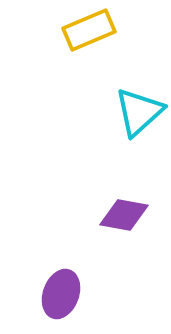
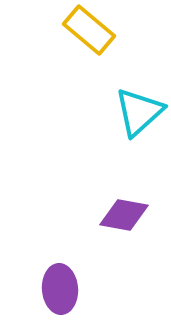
yellow rectangle: rotated 63 degrees clockwise
purple ellipse: moved 1 px left, 5 px up; rotated 24 degrees counterclockwise
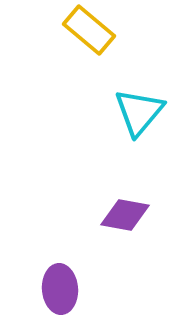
cyan triangle: rotated 8 degrees counterclockwise
purple diamond: moved 1 px right
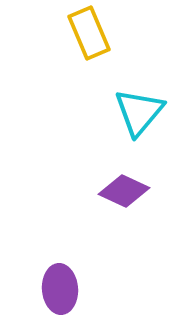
yellow rectangle: moved 3 px down; rotated 27 degrees clockwise
purple diamond: moved 1 px left, 24 px up; rotated 15 degrees clockwise
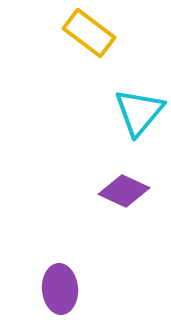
yellow rectangle: rotated 30 degrees counterclockwise
